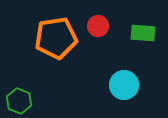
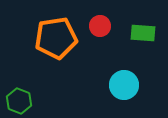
red circle: moved 2 px right
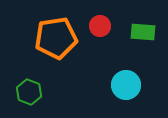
green rectangle: moved 1 px up
cyan circle: moved 2 px right
green hexagon: moved 10 px right, 9 px up
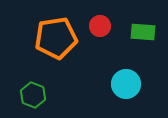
cyan circle: moved 1 px up
green hexagon: moved 4 px right, 3 px down
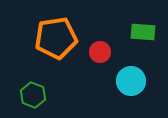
red circle: moved 26 px down
cyan circle: moved 5 px right, 3 px up
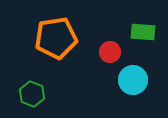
red circle: moved 10 px right
cyan circle: moved 2 px right, 1 px up
green hexagon: moved 1 px left, 1 px up
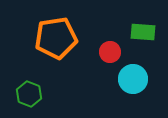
cyan circle: moved 1 px up
green hexagon: moved 3 px left
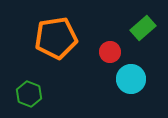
green rectangle: moved 4 px up; rotated 45 degrees counterclockwise
cyan circle: moved 2 px left
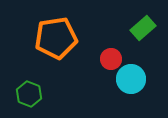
red circle: moved 1 px right, 7 px down
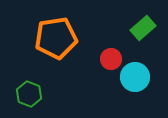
cyan circle: moved 4 px right, 2 px up
